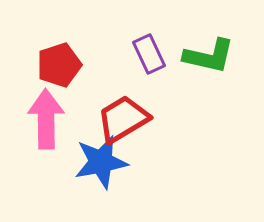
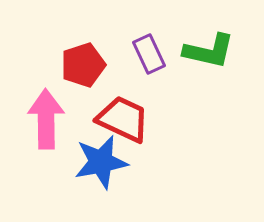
green L-shape: moved 5 px up
red pentagon: moved 24 px right
red trapezoid: rotated 56 degrees clockwise
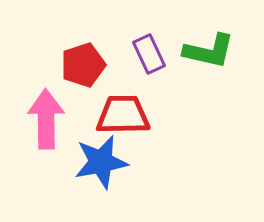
red trapezoid: moved 4 px up; rotated 26 degrees counterclockwise
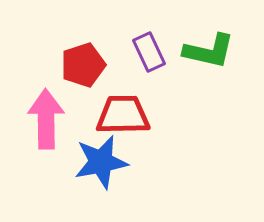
purple rectangle: moved 2 px up
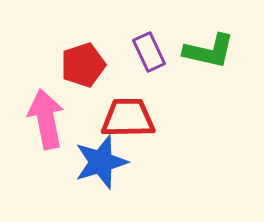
red trapezoid: moved 5 px right, 3 px down
pink arrow: rotated 10 degrees counterclockwise
blue star: rotated 6 degrees counterclockwise
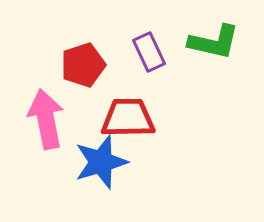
green L-shape: moved 5 px right, 9 px up
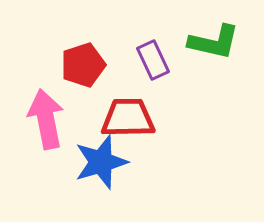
purple rectangle: moved 4 px right, 8 px down
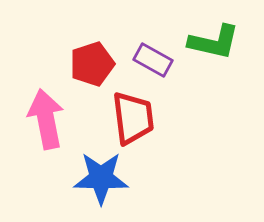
purple rectangle: rotated 36 degrees counterclockwise
red pentagon: moved 9 px right, 1 px up
red trapezoid: moved 5 px right; rotated 84 degrees clockwise
blue star: moved 16 px down; rotated 18 degrees clockwise
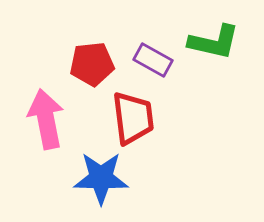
red pentagon: rotated 12 degrees clockwise
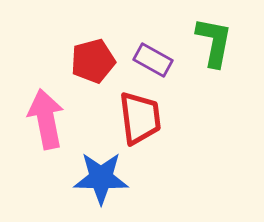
green L-shape: rotated 92 degrees counterclockwise
red pentagon: moved 1 px right, 3 px up; rotated 9 degrees counterclockwise
red trapezoid: moved 7 px right
